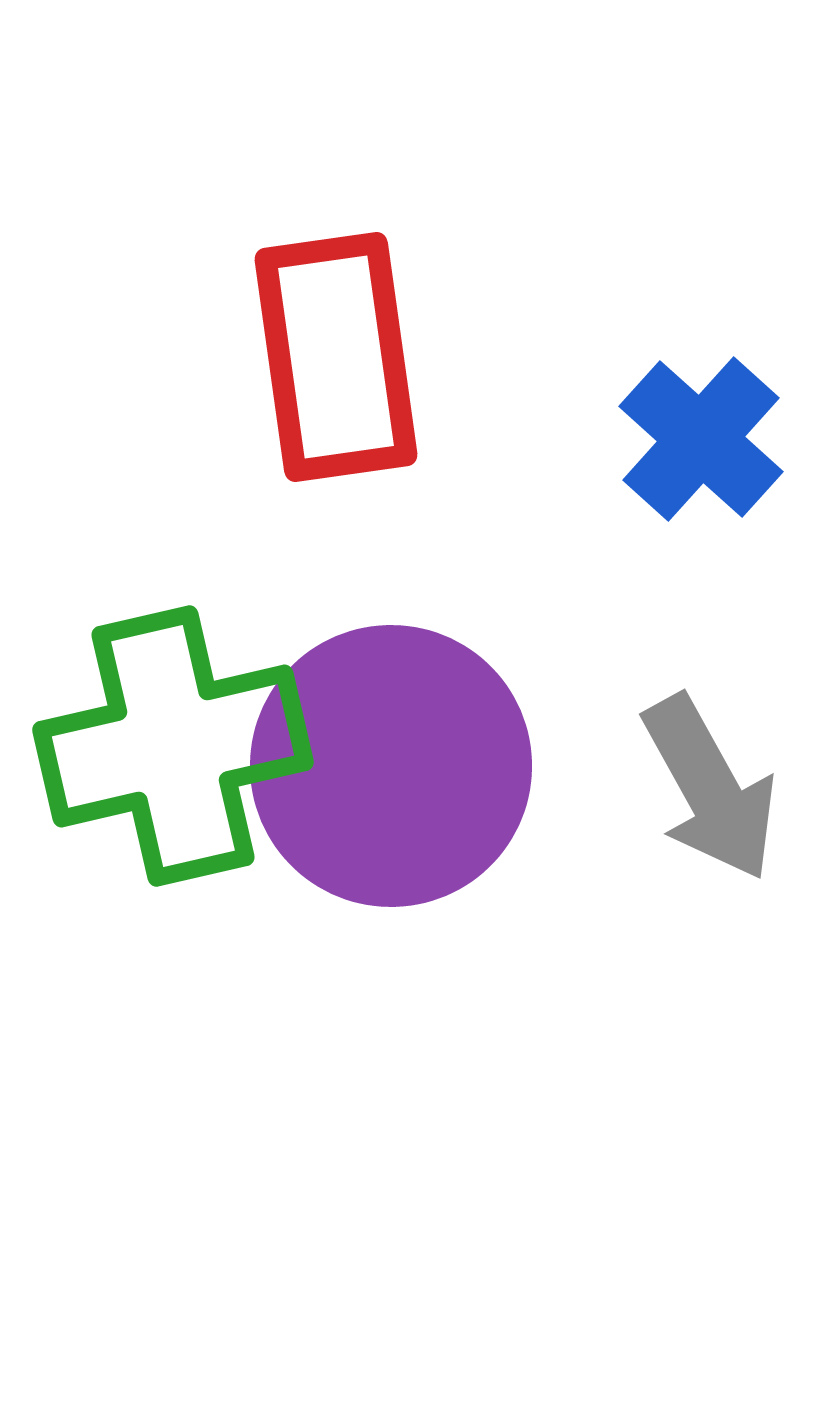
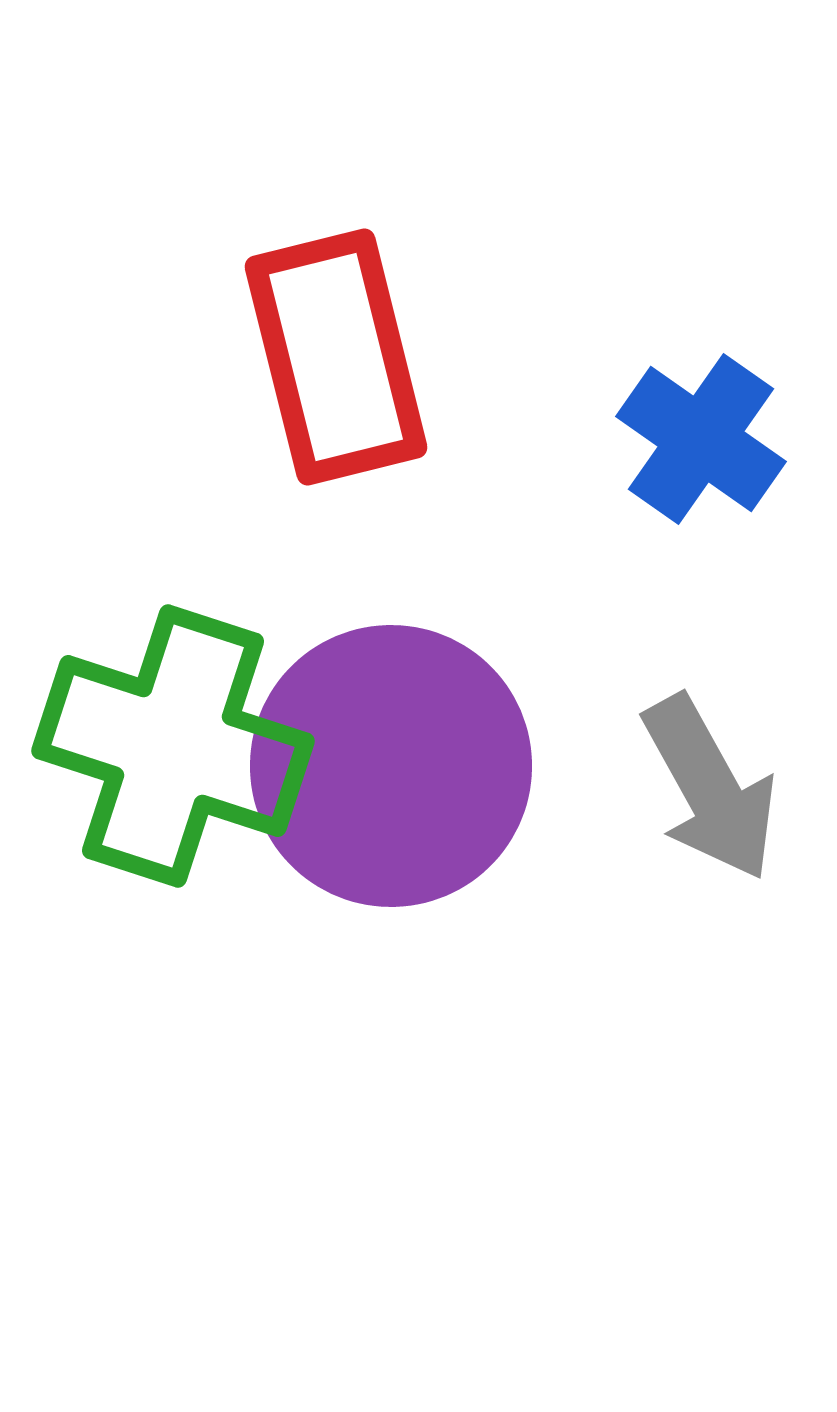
red rectangle: rotated 6 degrees counterclockwise
blue cross: rotated 7 degrees counterclockwise
green cross: rotated 31 degrees clockwise
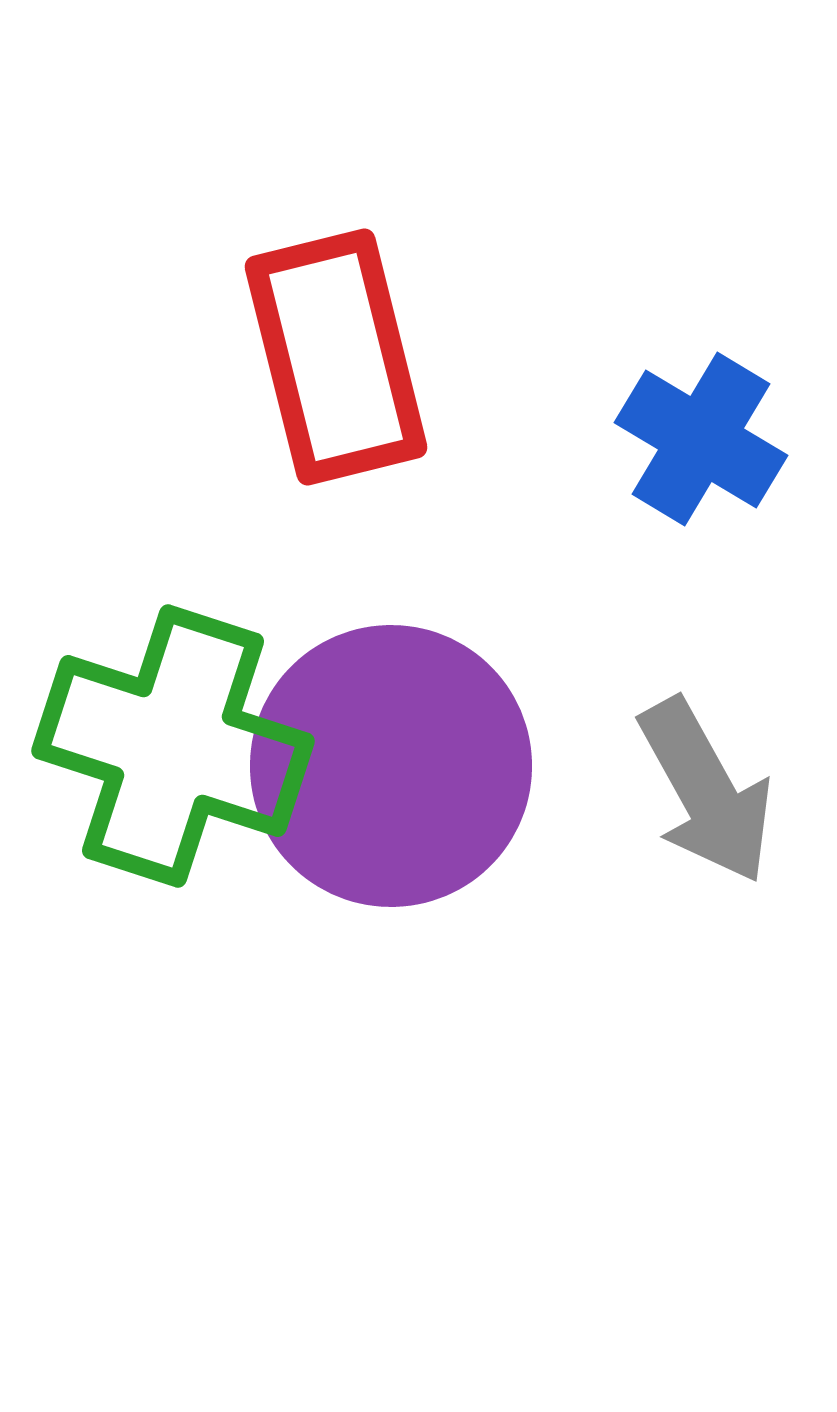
blue cross: rotated 4 degrees counterclockwise
gray arrow: moved 4 px left, 3 px down
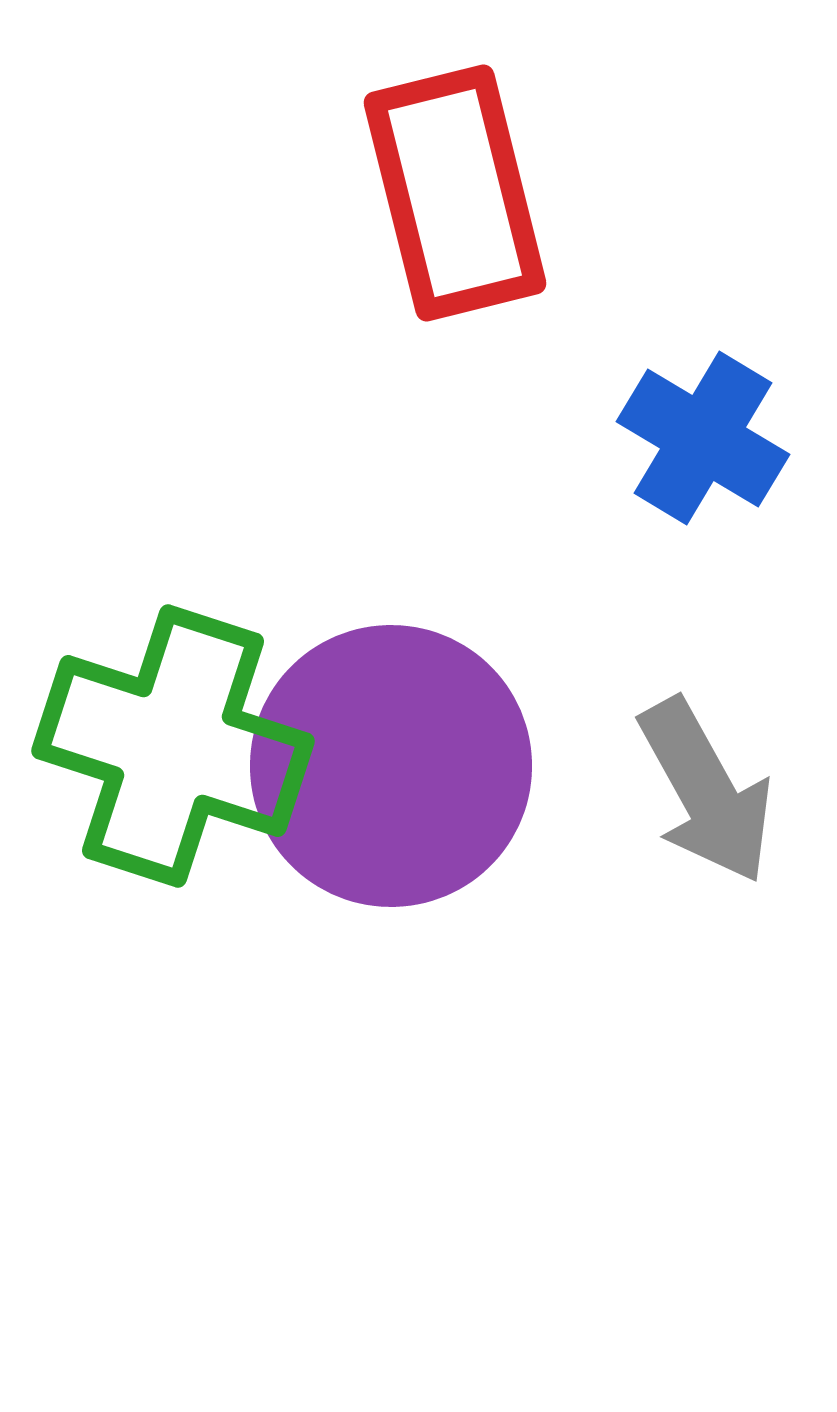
red rectangle: moved 119 px right, 164 px up
blue cross: moved 2 px right, 1 px up
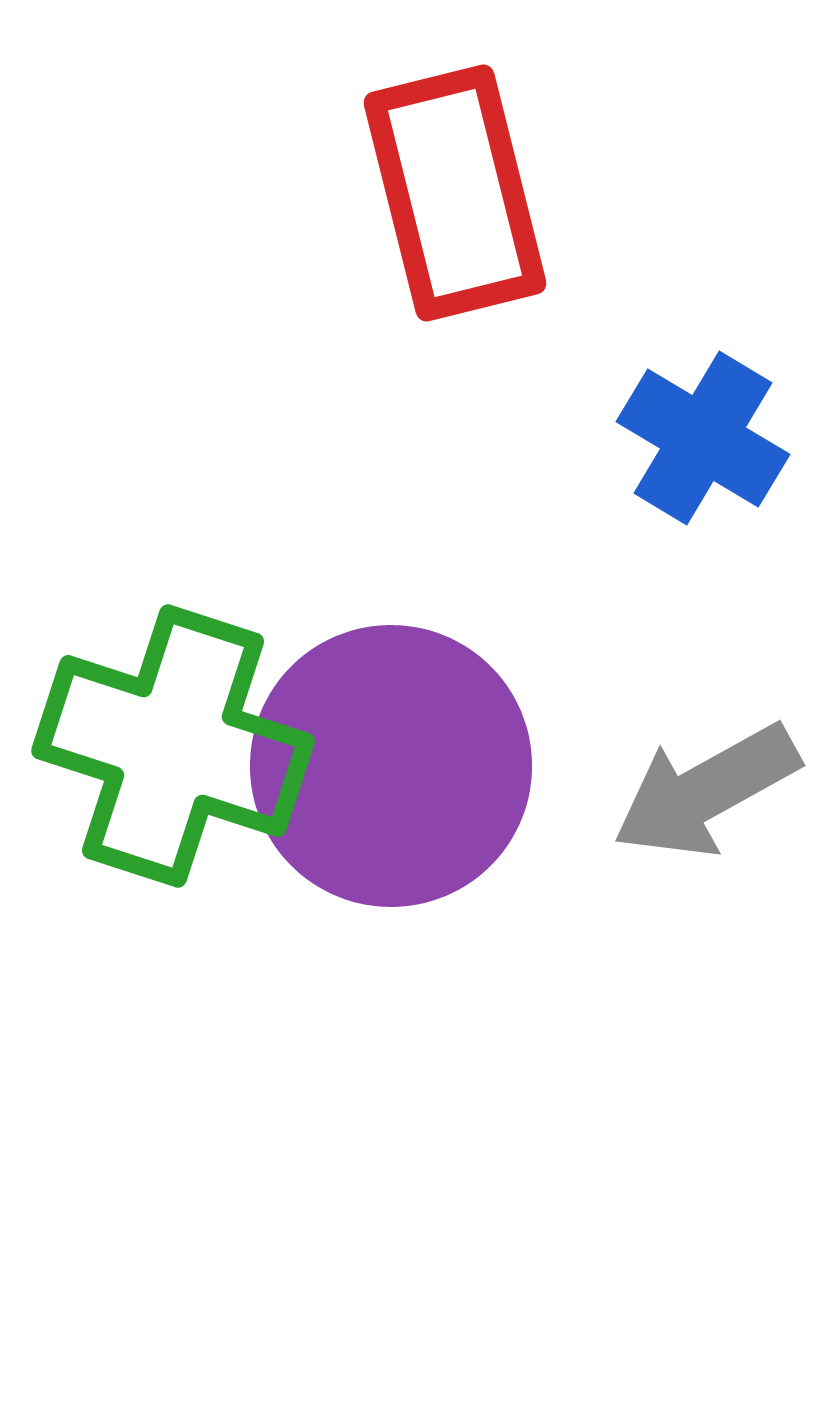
gray arrow: rotated 90 degrees clockwise
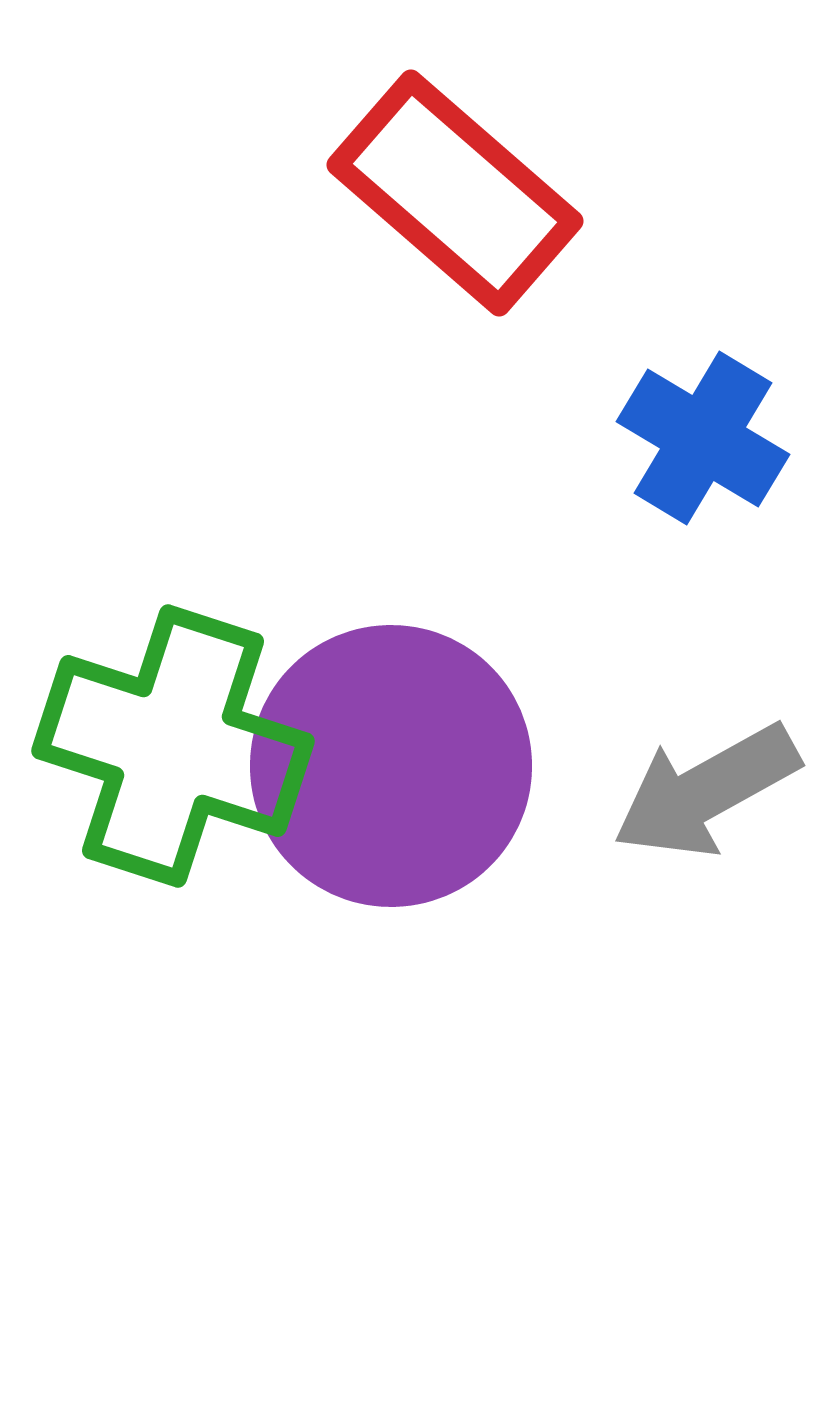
red rectangle: rotated 35 degrees counterclockwise
